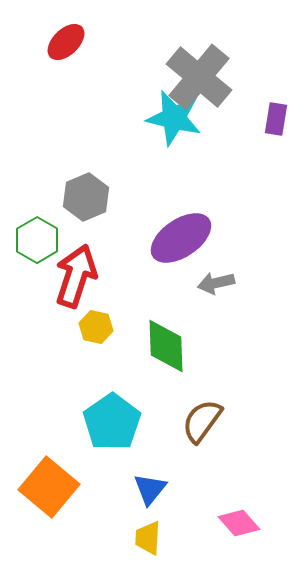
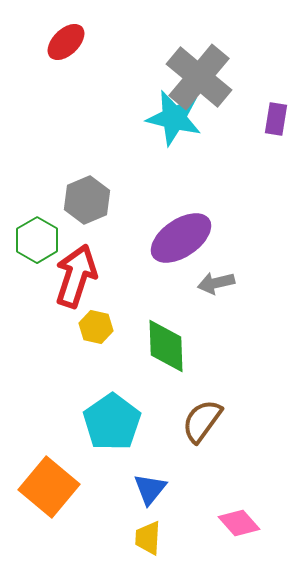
gray hexagon: moved 1 px right, 3 px down
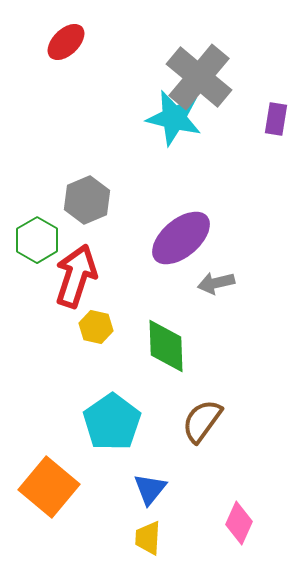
purple ellipse: rotated 6 degrees counterclockwise
pink diamond: rotated 66 degrees clockwise
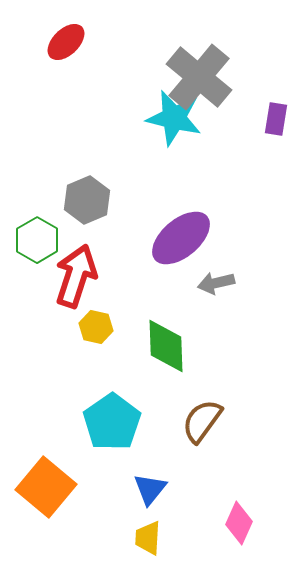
orange square: moved 3 px left
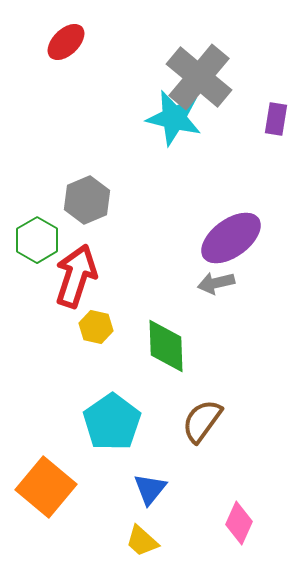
purple ellipse: moved 50 px right; rotated 4 degrees clockwise
yellow trapezoid: moved 6 px left, 3 px down; rotated 51 degrees counterclockwise
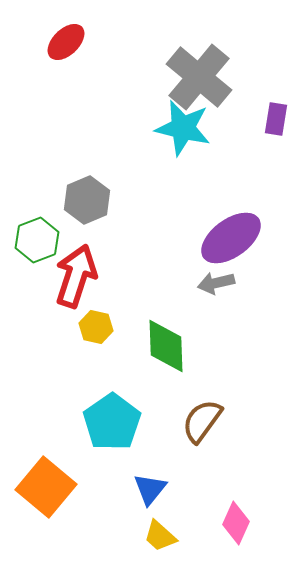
cyan star: moved 9 px right, 10 px down
green hexagon: rotated 9 degrees clockwise
pink diamond: moved 3 px left
yellow trapezoid: moved 18 px right, 5 px up
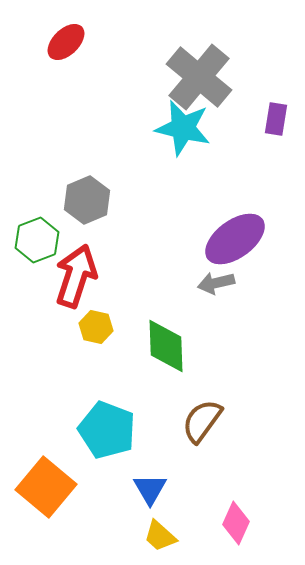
purple ellipse: moved 4 px right, 1 px down
cyan pentagon: moved 5 px left, 8 px down; rotated 16 degrees counterclockwise
blue triangle: rotated 9 degrees counterclockwise
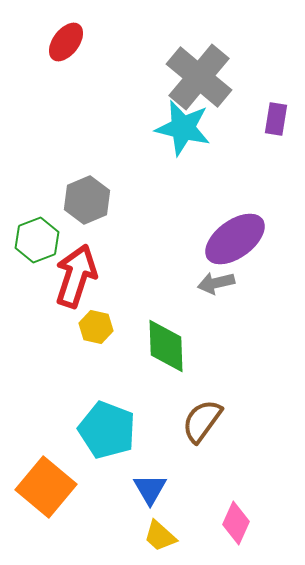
red ellipse: rotated 9 degrees counterclockwise
